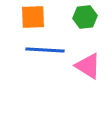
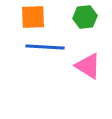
blue line: moved 3 px up
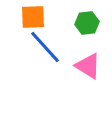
green hexagon: moved 2 px right, 6 px down
blue line: rotated 45 degrees clockwise
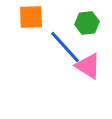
orange square: moved 2 px left
blue line: moved 20 px right
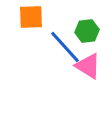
green hexagon: moved 8 px down
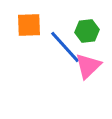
orange square: moved 2 px left, 8 px down
pink triangle: rotated 44 degrees clockwise
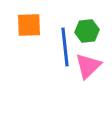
blue line: rotated 36 degrees clockwise
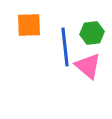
green hexagon: moved 5 px right, 2 px down
pink triangle: rotated 36 degrees counterclockwise
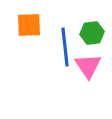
pink triangle: rotated 16 degrees clockwise
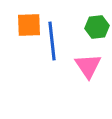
green hexagon: moved 5 px right, 6 px up
blue line: moved 13 px left, 6 px up
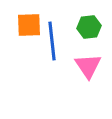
green hexagon: moved 8 px left
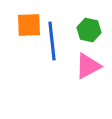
green hexagon: moved 3 px down; rotated 20 degrees clockwise
pink triangle: rotated 36 degrees clockwise
